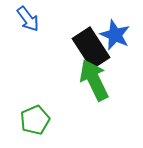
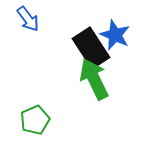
green arrow: moved 1 px up
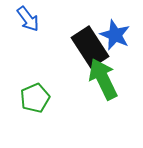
black rectangle: moved 1 px left, 1 px up
green arrow: moved 9 px right
green pentagon: moved 22 px up
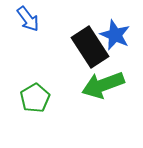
green arrow: moved 6 px down; rotated 84 degrees counterclockwise
green pentagon: rotated 8 degrees counterclockwise
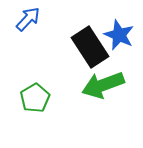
blue arrow: rotated 100 degrees counterclockwise
blue star: moved 4 px right
